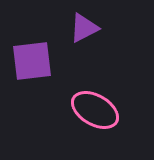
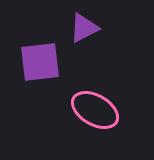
purple square: moved 8 px right, 1 px down
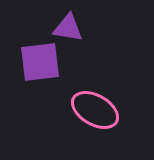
purple triangle: moved 16 px left; rotated 36 degrees clockwise
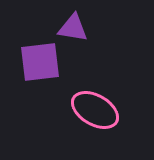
purple triangle: moved 5 px right
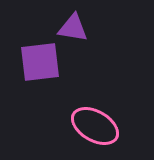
pink ellipse: moved 16 px down
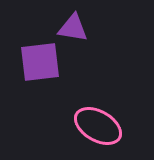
pink ellipse: moved 3 px right
